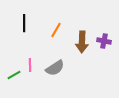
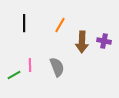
orange line: moved 4 px right, 5 px up
gray semicircle: moved 2 px right, 1 px up; rotated 78 degrees counterclockwise
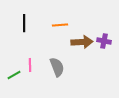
orange line: rotated 56 degrees clockwise
brown arrow: rotated 95 degrees counterclockwise
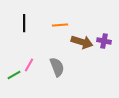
brown arrow: rotated 20 degrees clockwise
pink line: moved 1 px left; rotated 32 degrees clockwise
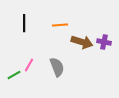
purple cross: moved 1 px down
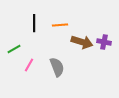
black line: moved 10 px right
green line: moved 26 px up
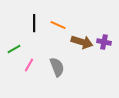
orange line: moved 2 px left; rotated 28 degrees clockwise
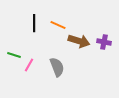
brown arrow: moved 3 px left, 1 px up
green line: moved 6 px down; rotated 48 degrees clockwise
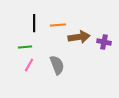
orange line: rotated 28 degrees counterclockwise
brown arrow: moved 4 px up; rotated 25 degrees counterclockwise
green line: moved 11 px right, 8 px up; rotated 24 degrees counterclockwise
gray semicircle: moved 2 px up
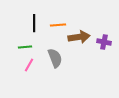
gray semicircle: moved 2 px left, 7 px up
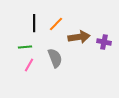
orange line: moved 2 px left, 1 px up; rotated 42 degrees counterclockwise
